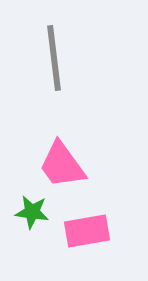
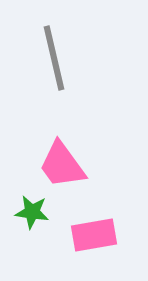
gray line: rotated 6 degrees counterclockwise
pink rectangle: moved 7 px right, 4 px down
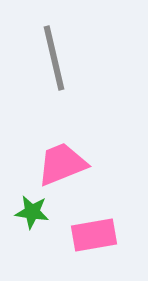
pink trapezoid: moved 1 px up; rotated 104 degrees clockwise
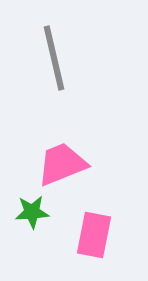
green star: rotated 12 degrees counterclockwise
pink rectangle: rotated 69 degrees counterclockwise
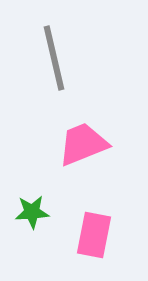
pink trapezoid: moved 21 px right, 20 px up
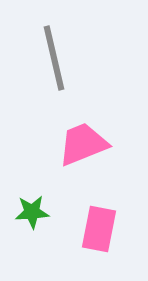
pink rectangle: moved 5 px right, 6 px up
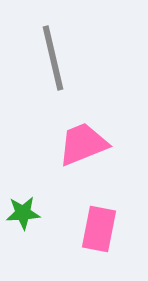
gray line: moved 1 px left
green star: moved 9 px left, 1 px down
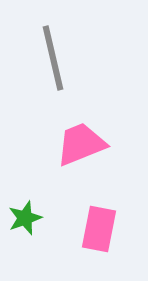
pink trapezoid: moved 2 px left
green star: moved 2 px right, 5 px down; rotated 16 degrees counterclockwise
